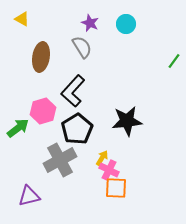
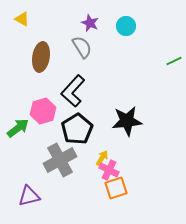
cyan circle: moved 2 px down
green line: rotated 28 degrees clockwise
orange square: rotated 20 degrees counterclockwise
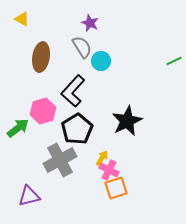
cyan circle: moved 25 px left, 35 px down
black star: rotated 20 degrees counterclockwise
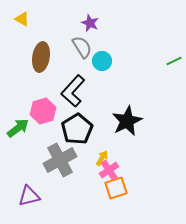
cyan circle: moved 1 px right
pink cross: rotated 30 degrees clockwise
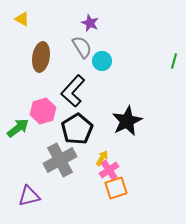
green line: rotated 49 degrees counterclockwise
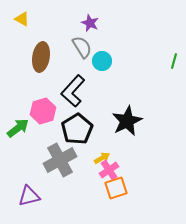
yellow arrow: rotated 28 degrees clockwise
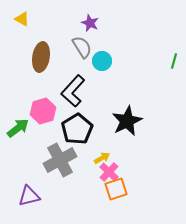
pink cross: moved 2 px down; rotated 12 degrees counterclockwise
orange square: moved 1 px down
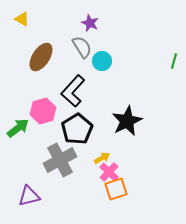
brown ellipse: rotated 24 degrees clockwise
